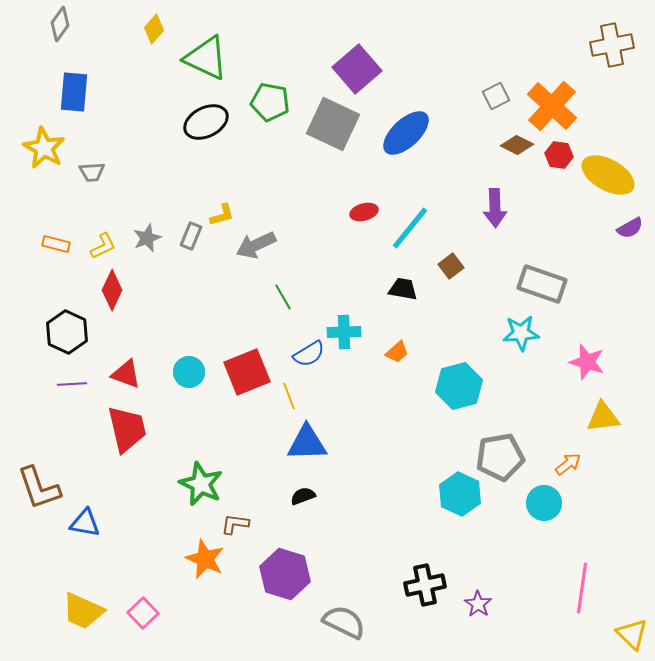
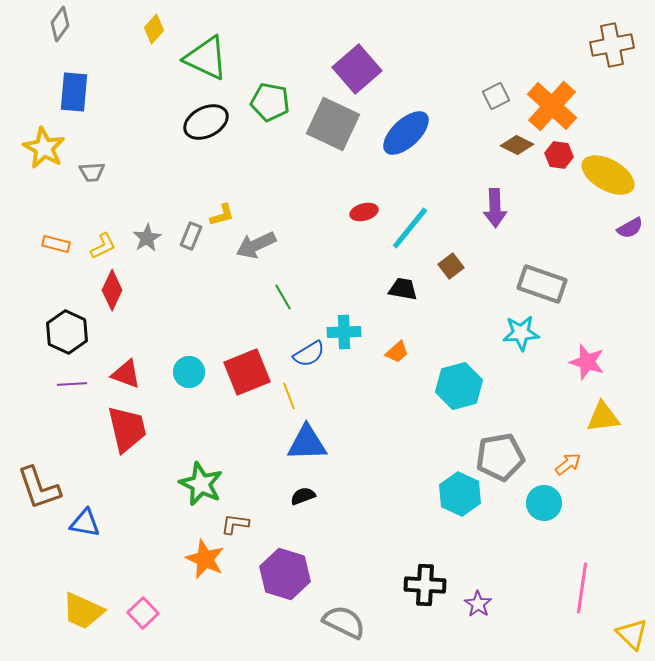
gray star at (147, 238): rotated 8 degrees counterclockwise
black cross at (425, 585): rotated 15 degrees clockwise
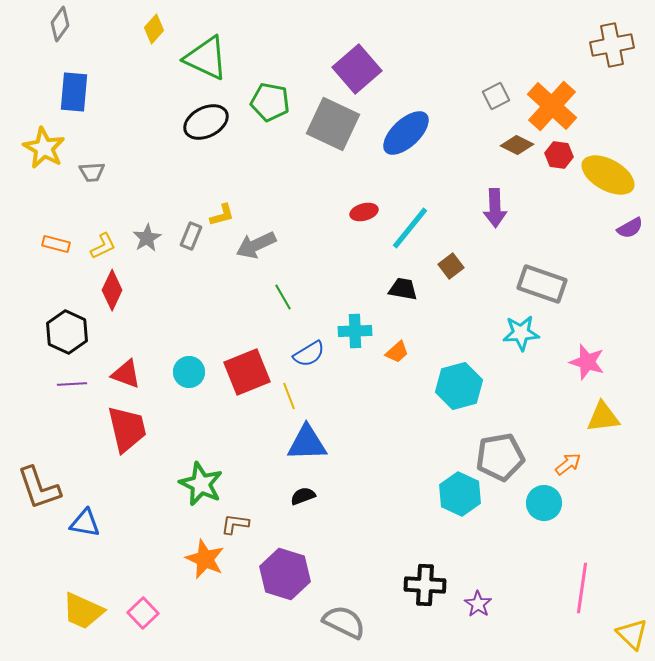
cyan cross at (344, 332): moved 11 px right, 1 px up
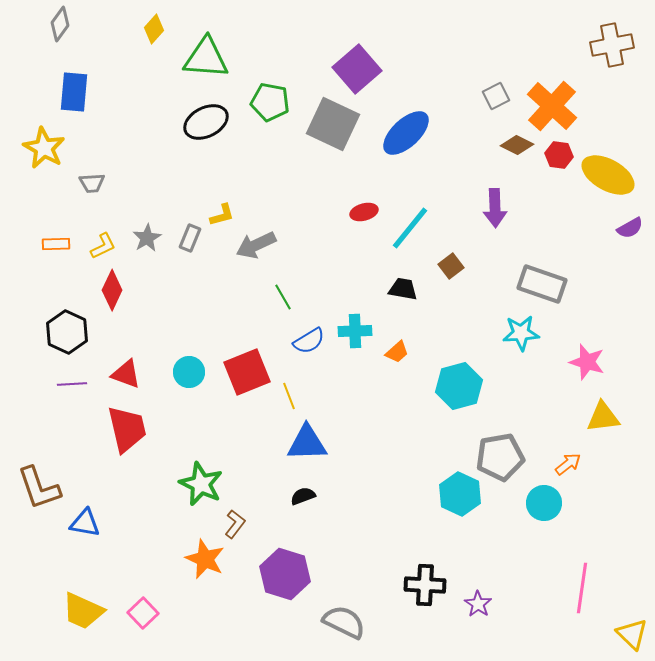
green triangle at (206, 58): rotated 21 degrees counterclockwise
gray trapezoid at (92, 172): moved 11 px down
gray rectangle at (191, 236): moved 1 px left, 2 px down
orange rectangle at (56, 244): rotated 16 degrees counterclockwise
blue semicircle at (309, 354): moved 13 px up
brown L-shape at (235, 524): rotated 120 degrees clockwise
